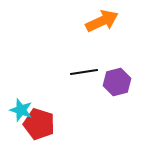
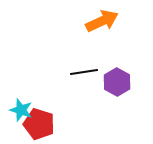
purple hexagon: rotated 16 degrees counterclockwise
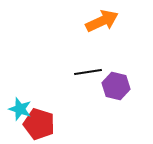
black line: moved 4 px right
purple hexagon: moved 1 px left, 4 px down; rotated 16 degrees counterclockwise
cyan star: moved 1 px left, 1 px up
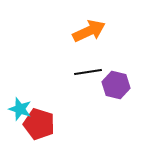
orange arrow: moved 13 px left, 10 px down
purple hexagon: moved 1 px up
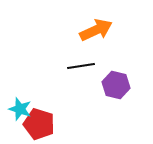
orange arrow: moved 7 px right, 1 px up
black line: moved 7 px left, 6 px up
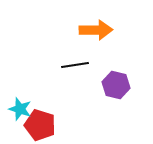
orange arrow: rotated 24 degrees clockwise
black line: moved 6 px left, 1 px up
red pentagon: moved 1 px right, 1 px down
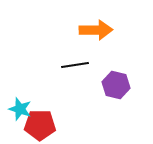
red pentagon: rotated 16 degrees counterclockwise
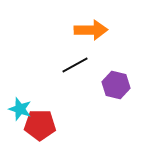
orange arrow: moved 5 px left
black line: rotated 20 degrees counterclockwise
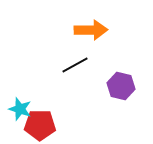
purple hexagon: moved 5 px right, 1 px down
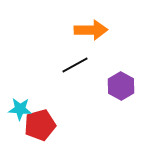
purple hexagon: rotated 16 degrees clockwise
cyan star: rotated 15 degrees counterclockwise
red pentagon: rotated 16 degrees counterclockwise
